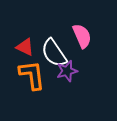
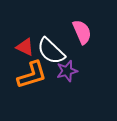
pink semicircle: moved 4 px up
white semicircle: moved 3 px left, 2 px up; rotated 12 degrees counterclockwise
orange L-shape: rotated 80 degrees clockwise
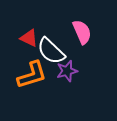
red triangle: moved 4 px right, 9 px up
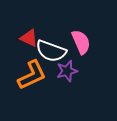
pink semicircle: moved 1 px left, 10 px down
white semicircle: rotated 24 degrees counterclockwise
orange L-shape: rotated 8 degrees counterclockwise
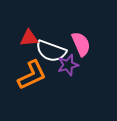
red triangle: rotated 30 degrees counterclockwise
pink semicircle: moved 2 px down
purple star: moved 1 px right, 6 px up
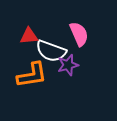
red triangle: moved 2 px up
pink semicircle: moved 2 px left, 10 px up
orange L-shape: rotated 16 degrees clockwise
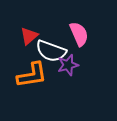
red triangle: rotated 36 degrees counterclockwise
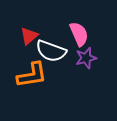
purple star: moved 18 px right, 7 px up
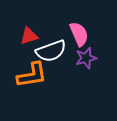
red triangle: rotated 24 degrees clockwise
white semicircle: rotated 40 degrees counterclockwise
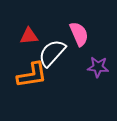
red triangle: rotated 12 degrees clockwise
white semicircle: moved 1 px right, 2 px down; rotated 152 degrees clockwise
purple star: moved 12 px right, 9 px down; rotated 20 degrees clockwise
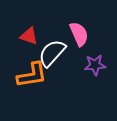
red triangle: rotated 24 degrees clockwise
purple star: moved 3 px left, 2 px up; rotated 10 degrees counterclockwise
